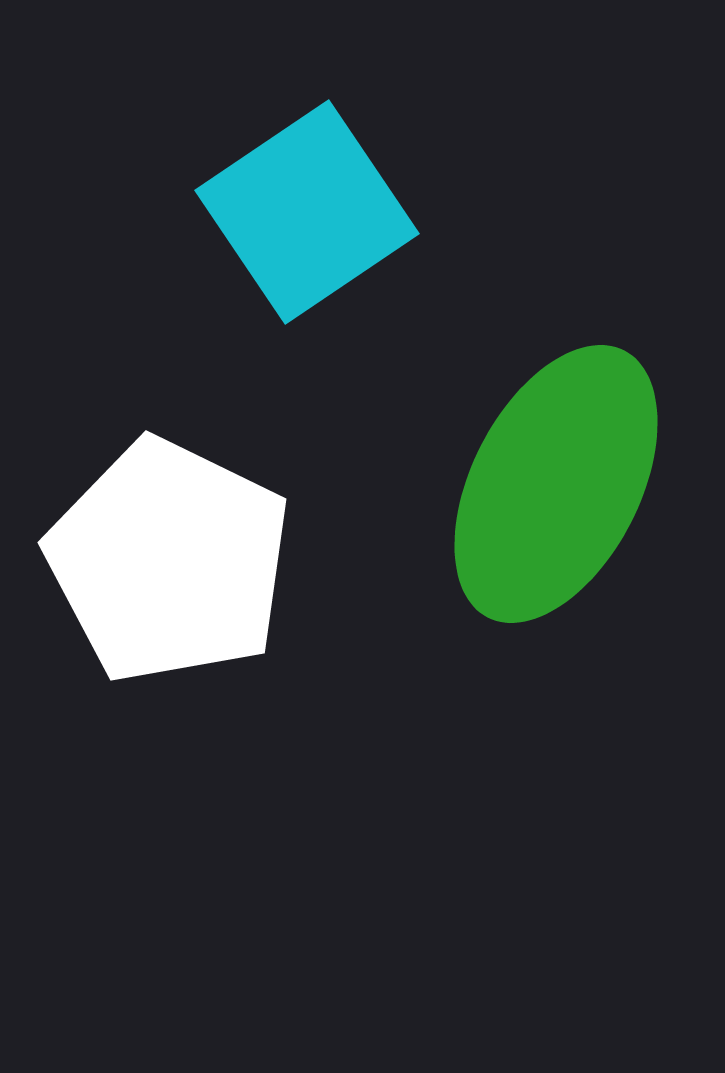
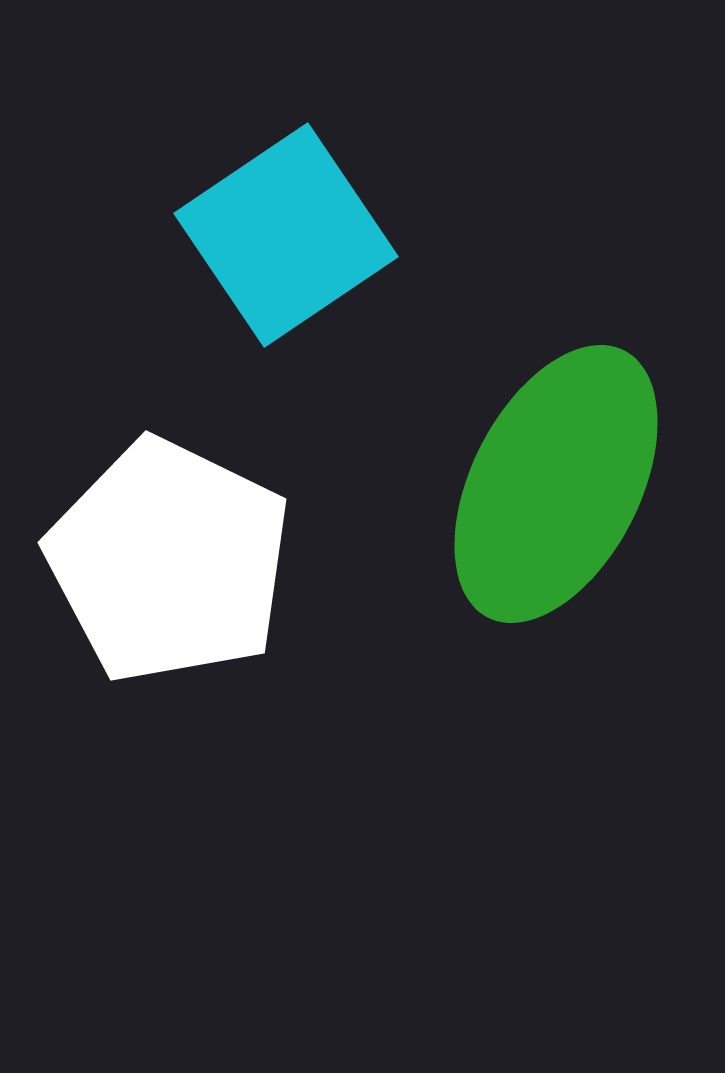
cyan square: moved 21 px left, 23 px down
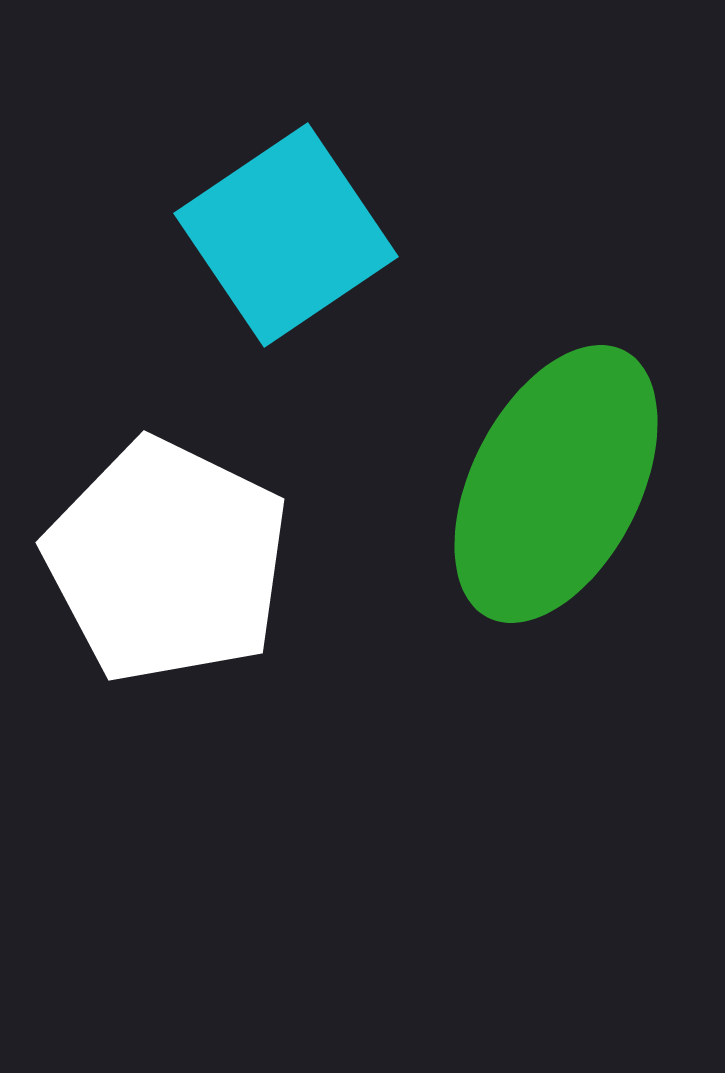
white pentagon: moved 2 px left
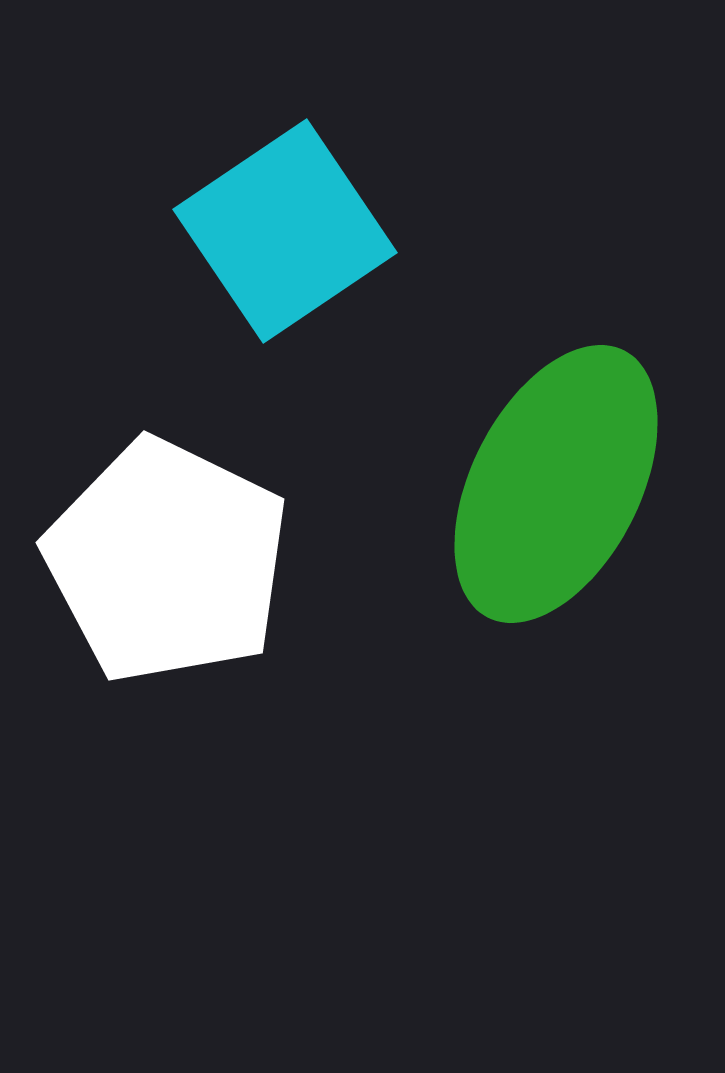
cyan square: moved 1 px left, 4 px up
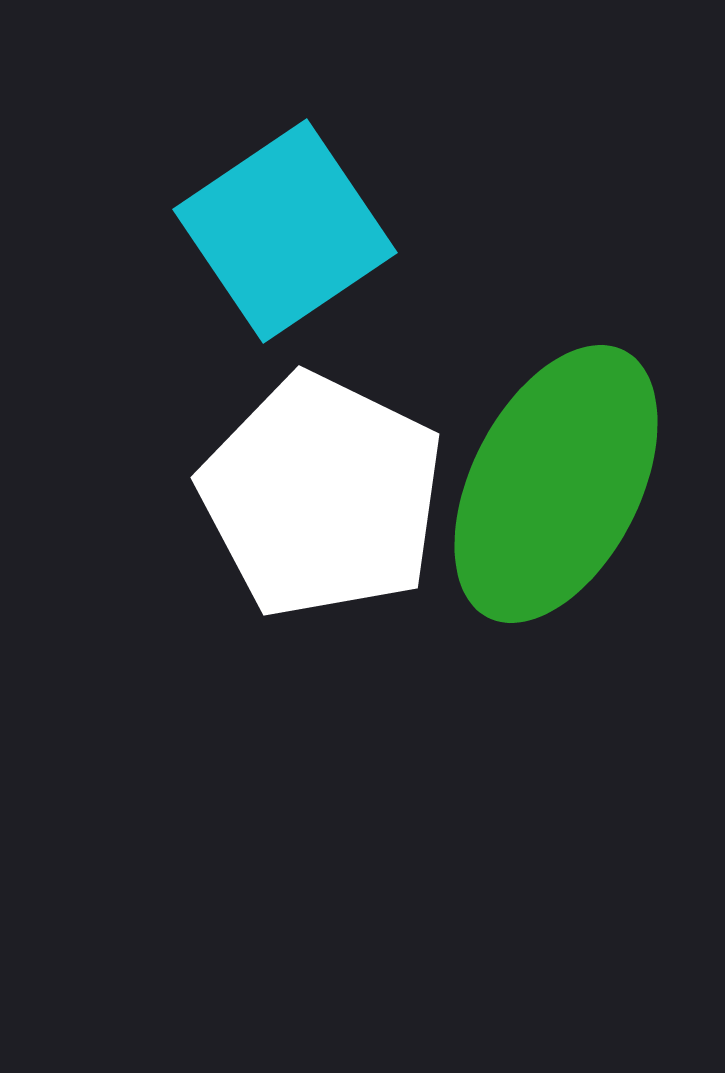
white pentagon: moved 155 px right, 65 px up
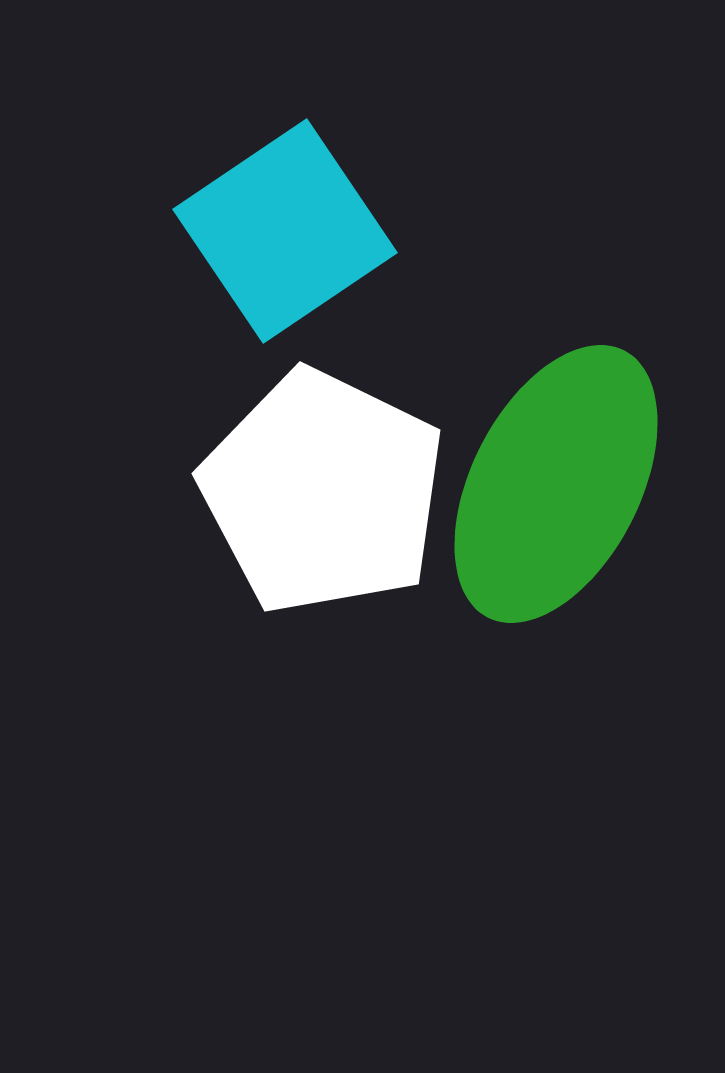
white pentagon: moved 1 px right, 4 px up
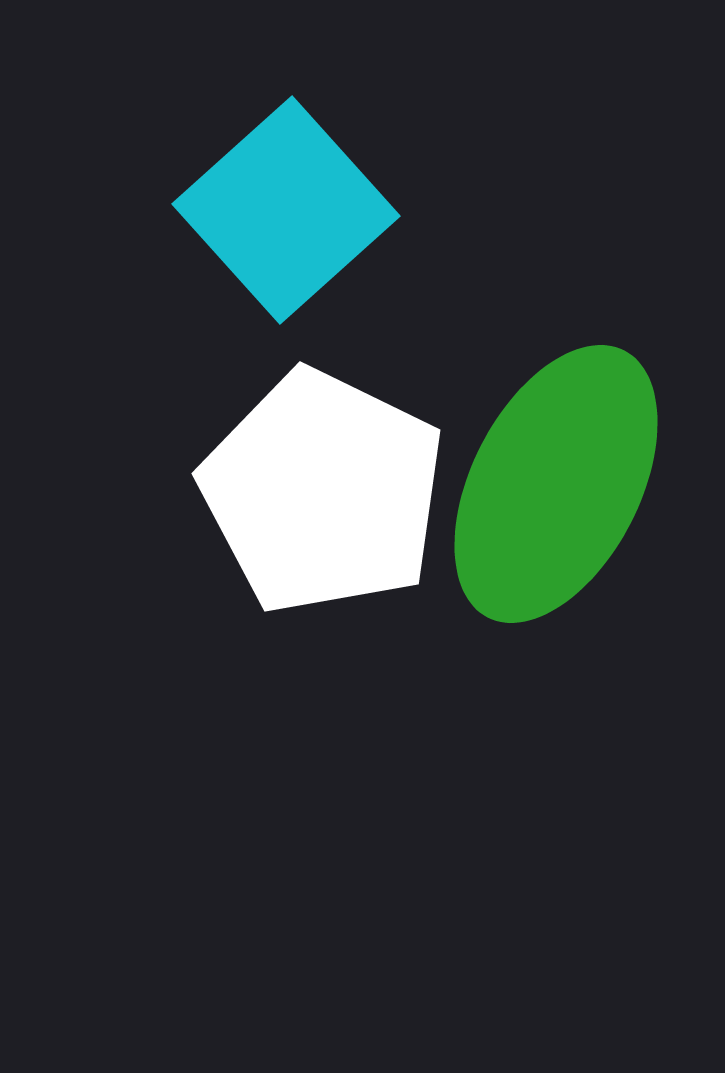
cyan square: moved 1 px right, 21 px up; rotated 8 degrees counterclockwise
